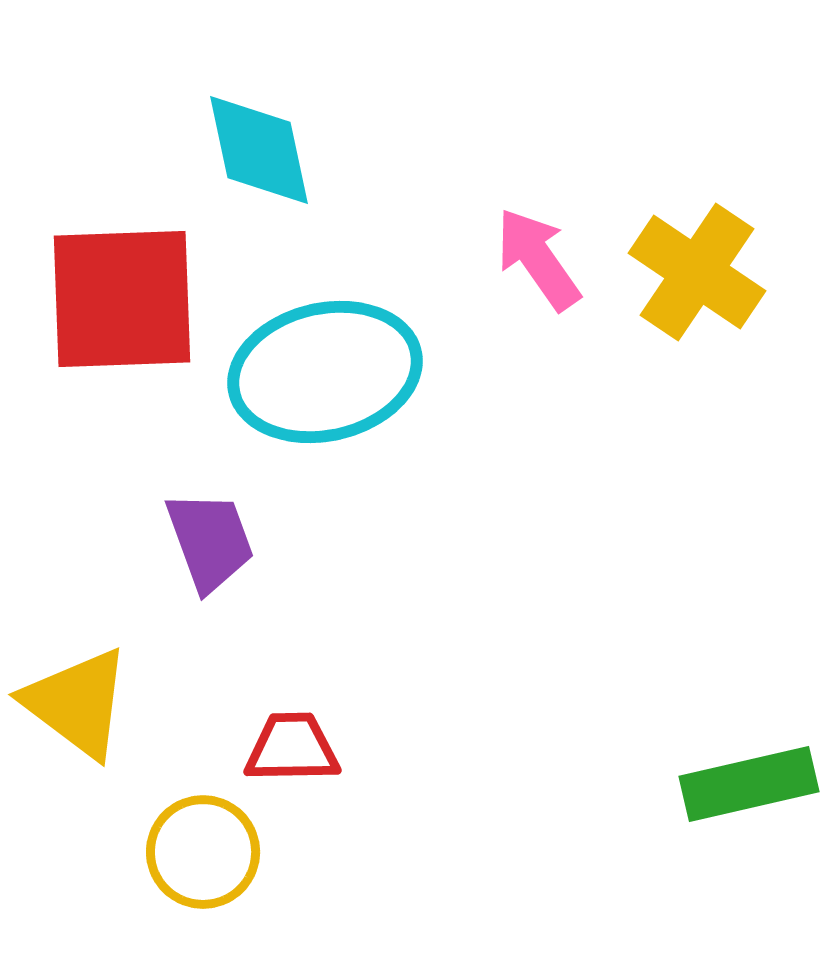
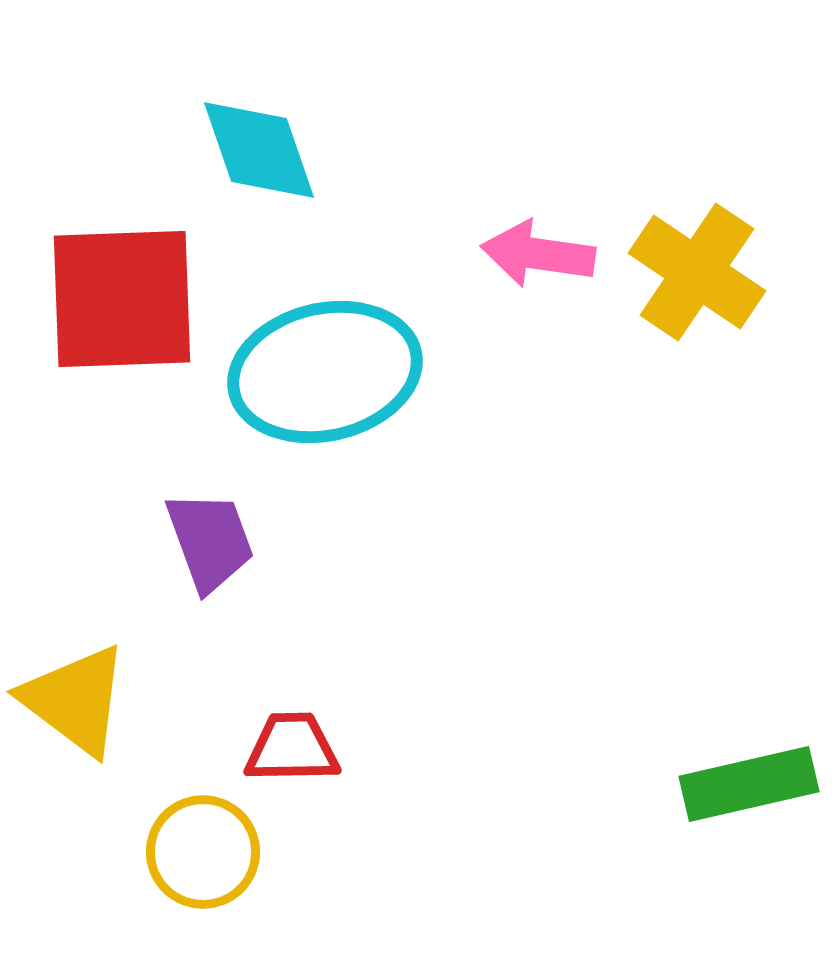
cyan diamond: rotated 7 degrees counterclockwise
pink arrow: moved 5 px up; rotated 47 degrees counterclockwise
yellow triangle: moved 2 px left, 3 px up
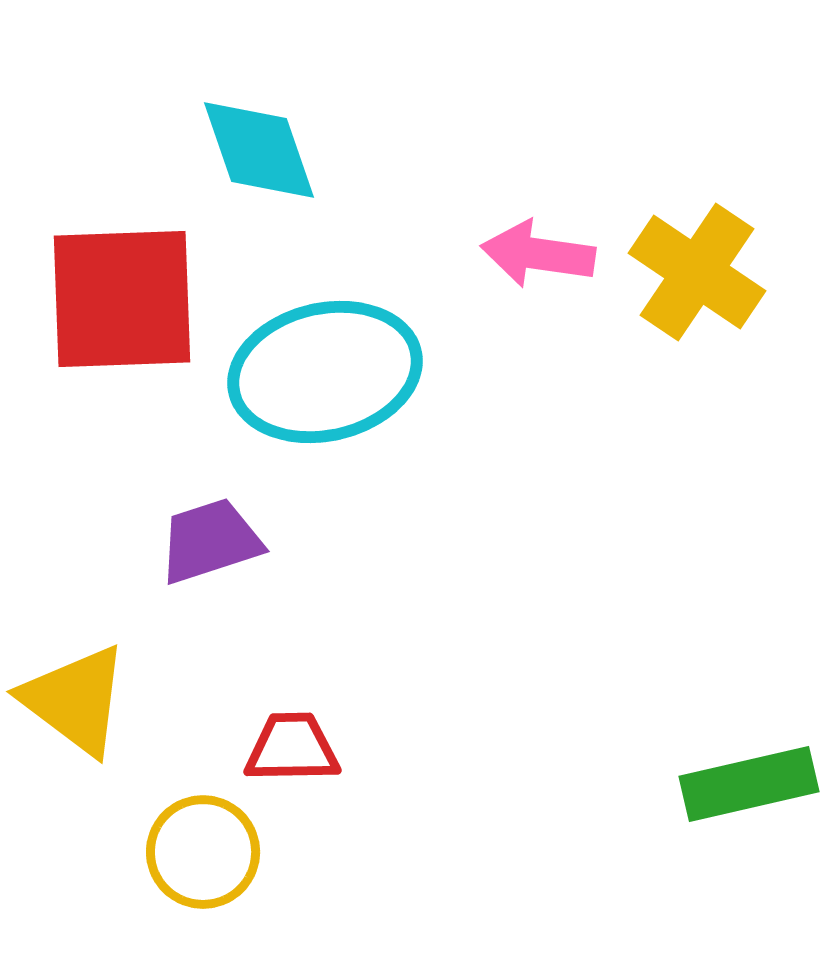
purple trapezoid: rotated 88 degrees counterclockwise
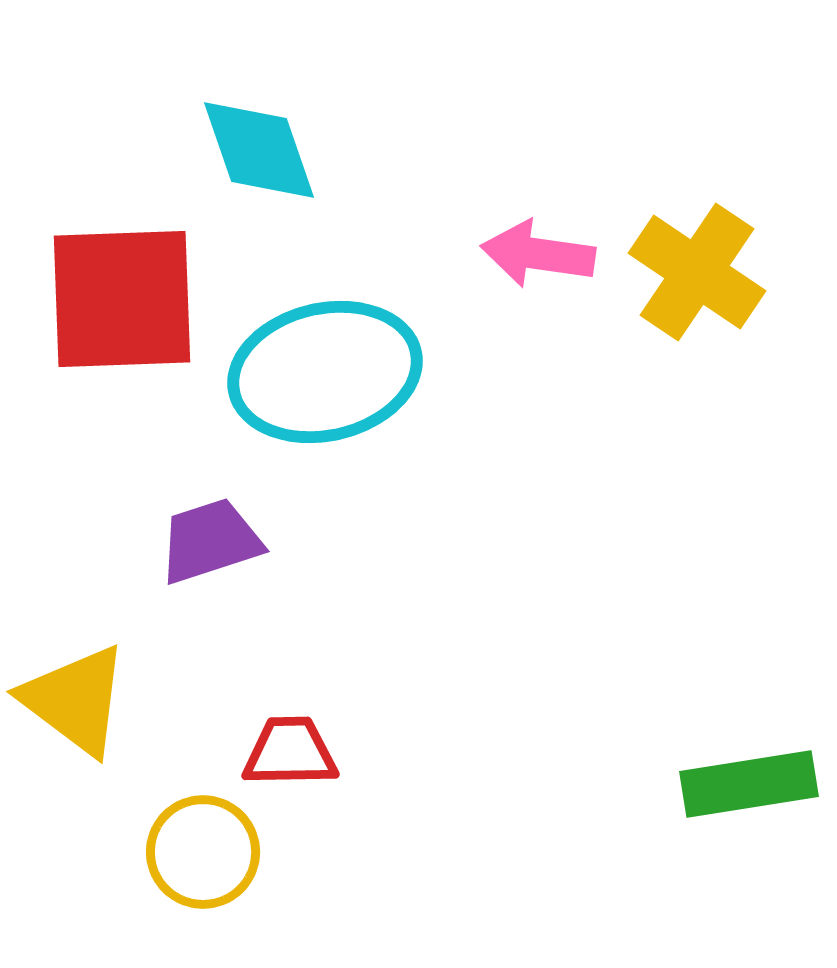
red trapezoid: moved 2 px left, 4 px down
green rectangle: rotated 4 degrees clockwise
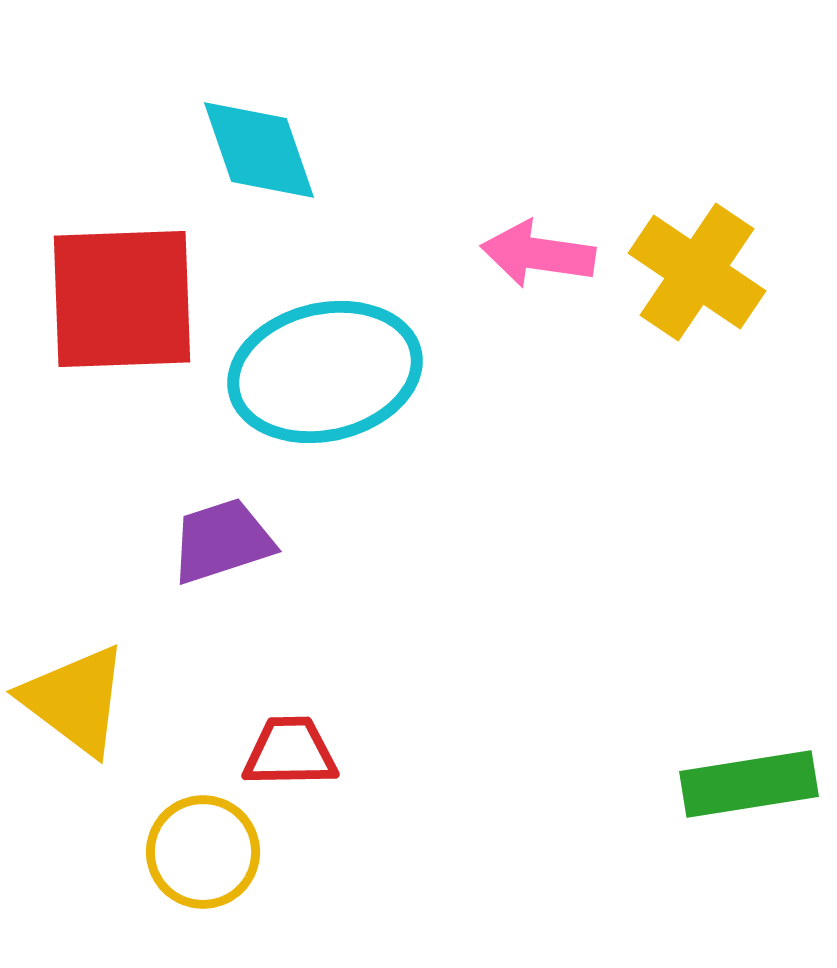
purple trapezoid: moved 12 px right
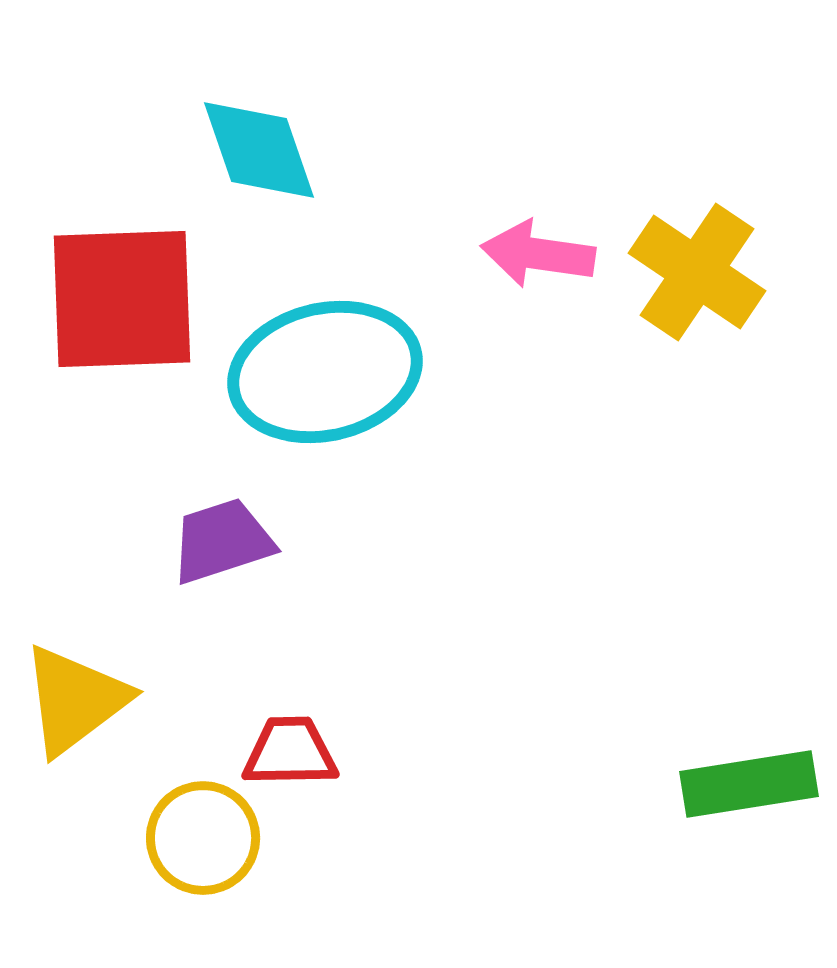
yellow triangle: rotated 46 degrees clockwise
yellow circle: moved 14 px up
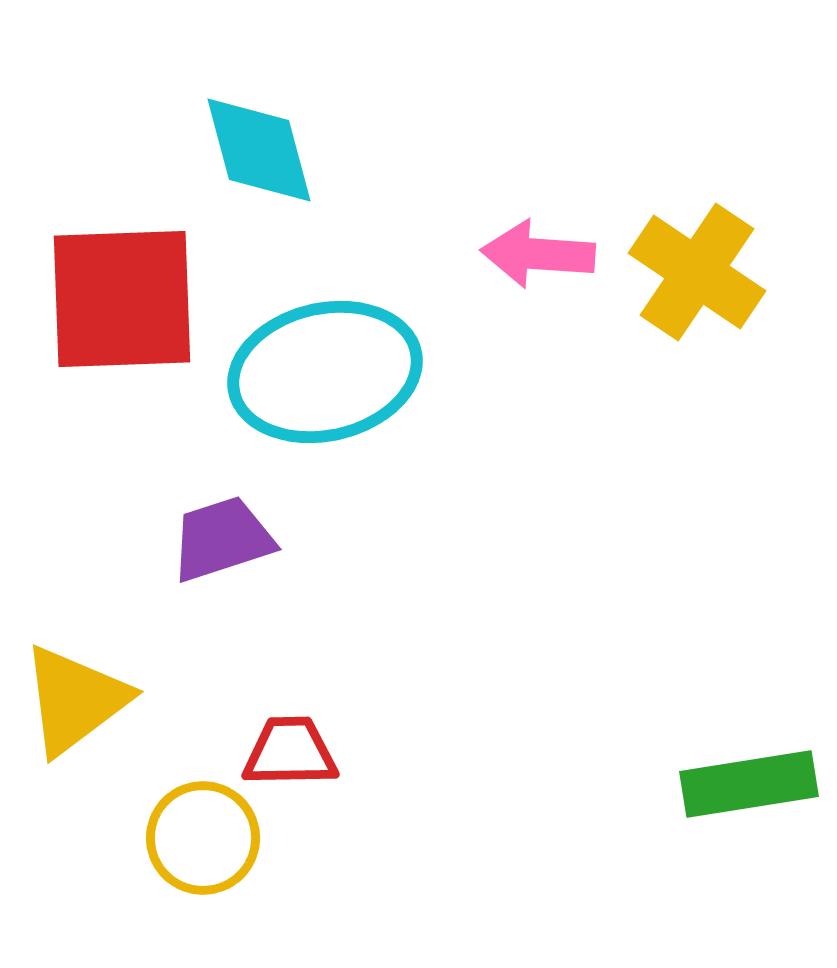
cyan diamond: rotated 4 degrees clockwise
pink arrow: rotated 4 degrees counterclockwise
purple trapezoid: moved 2 px up
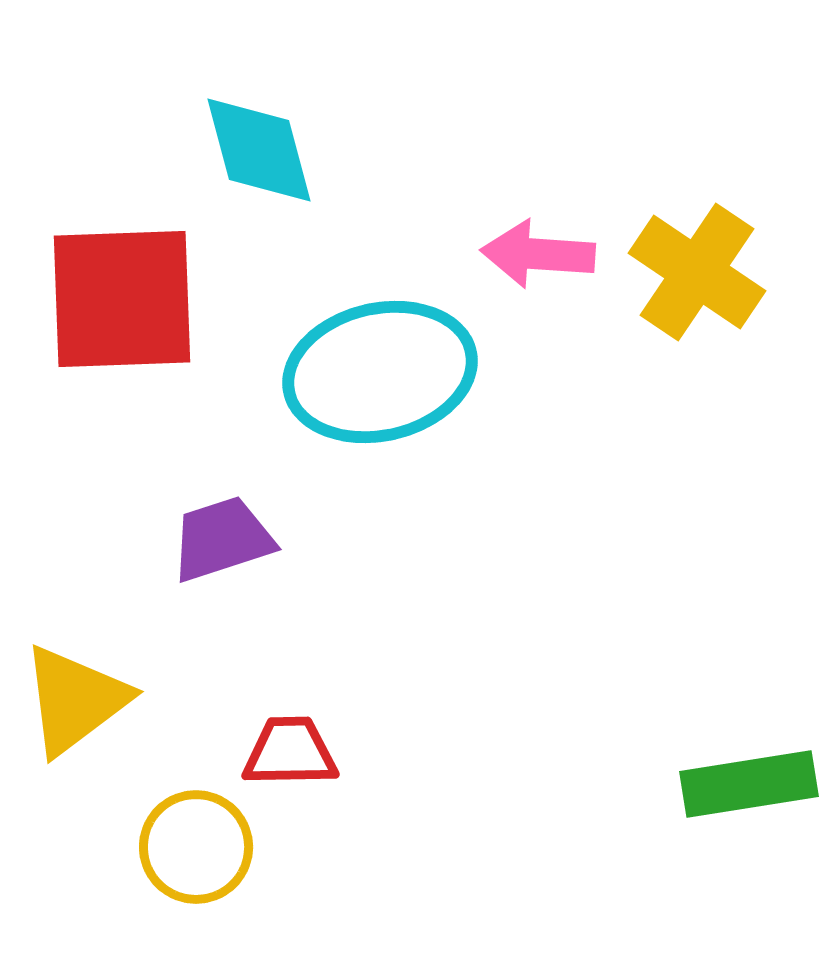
cyan ellipse: moved 55 px right
yellow circle: moved 7 px left, 9 px down
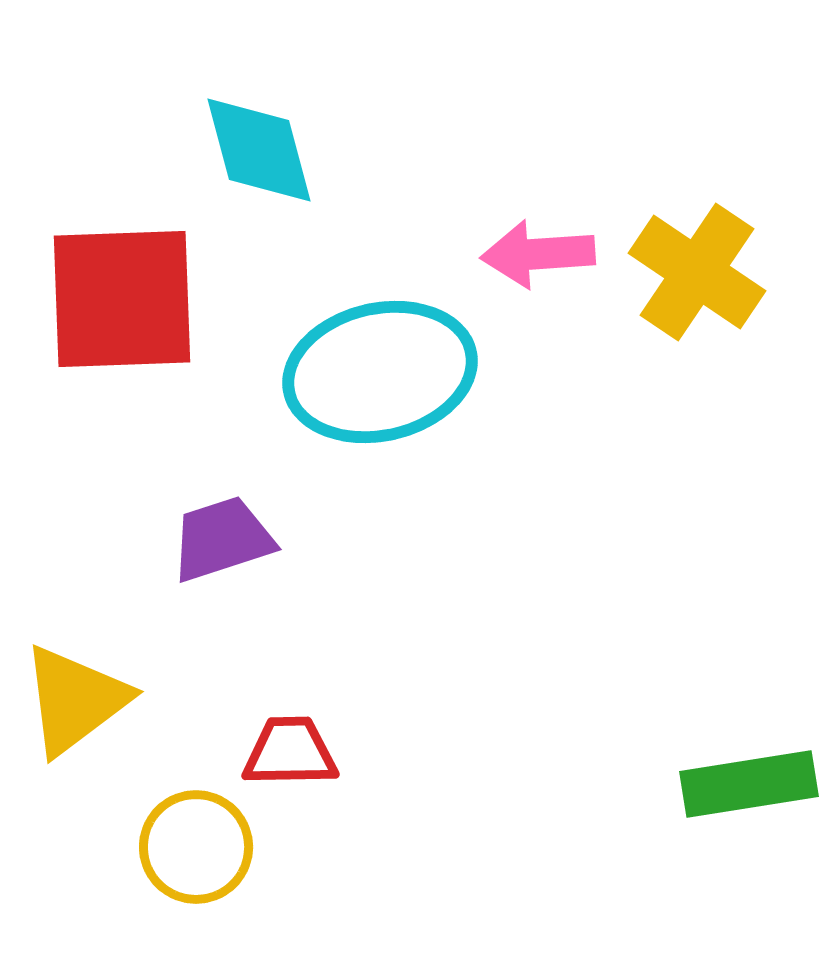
pink arrow: rotated 8 degrees counterclockwise
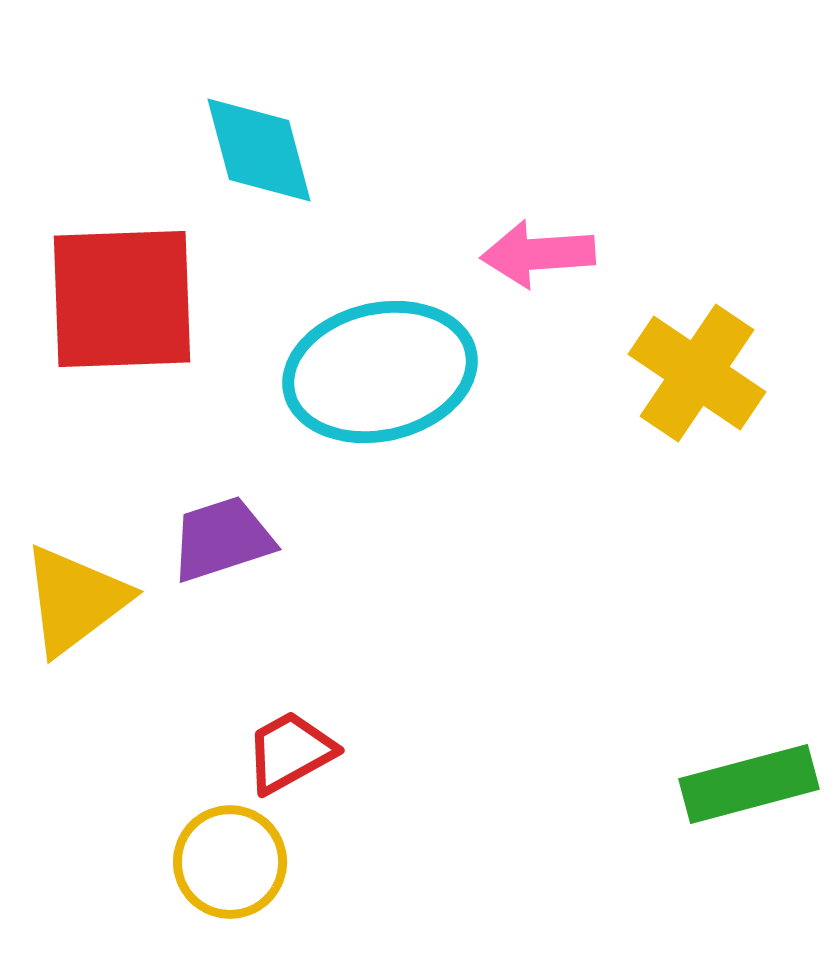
yellow cross: moved 101 px down
yellow triangle: moved 100 px up
red trapezoid: rotated 28 degrees counterclockwise
green rectangle: rotated 6 degrees counterclockwise
yellow circle: moved 34 px right, 15 px down
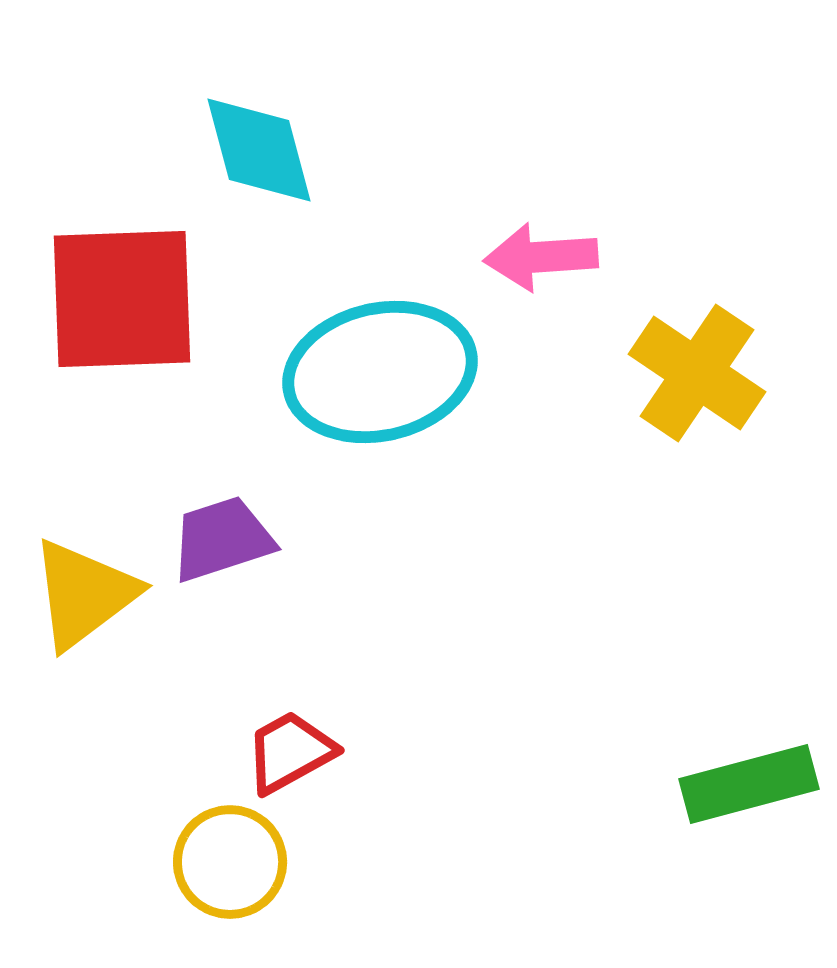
pink arrow: moved 3 px right, 3 px down
yellow triangle: moved 9 px right, 6 px up
